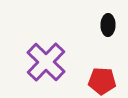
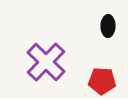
black ellipse: moved 1 px down
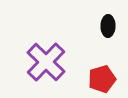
red pentagon: moved 2 px up; rotated 20 degrees counterclockwise
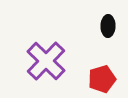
purple cross: moved 1 px up
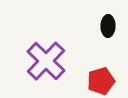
red pentagon: moved 1 px left, 2 px down
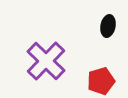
black ellipse: rotated 10 degrees clockwise
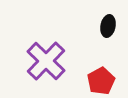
red pentagon: rotated 12 degrees counterclockwise
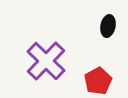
red pentagon: moved 3 px left
